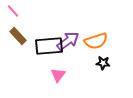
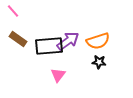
brown rectangle: moved 3 px down; rotated 12 degrees counterclockwise
orange semicircle: moved 2 px right
black star: moved 4 px left, 1 px up
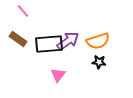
pink line: moved 10 px right
black rectangle: moved 2 px up
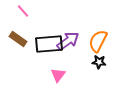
orange semicircle: rotated 135 degrees clockwise
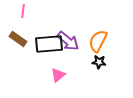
pink line: rotated 48 degrees clockwise
purple arrow: rotated 75 degrees clockwise
pink triangle: rotated 14 degrees clockwise
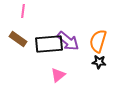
orange semicircle: rotated 10 degrees counterclockwise
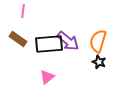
black star: rotated 16 degrees clockwise
pink triangle: moved 11 px left, 2 px down
